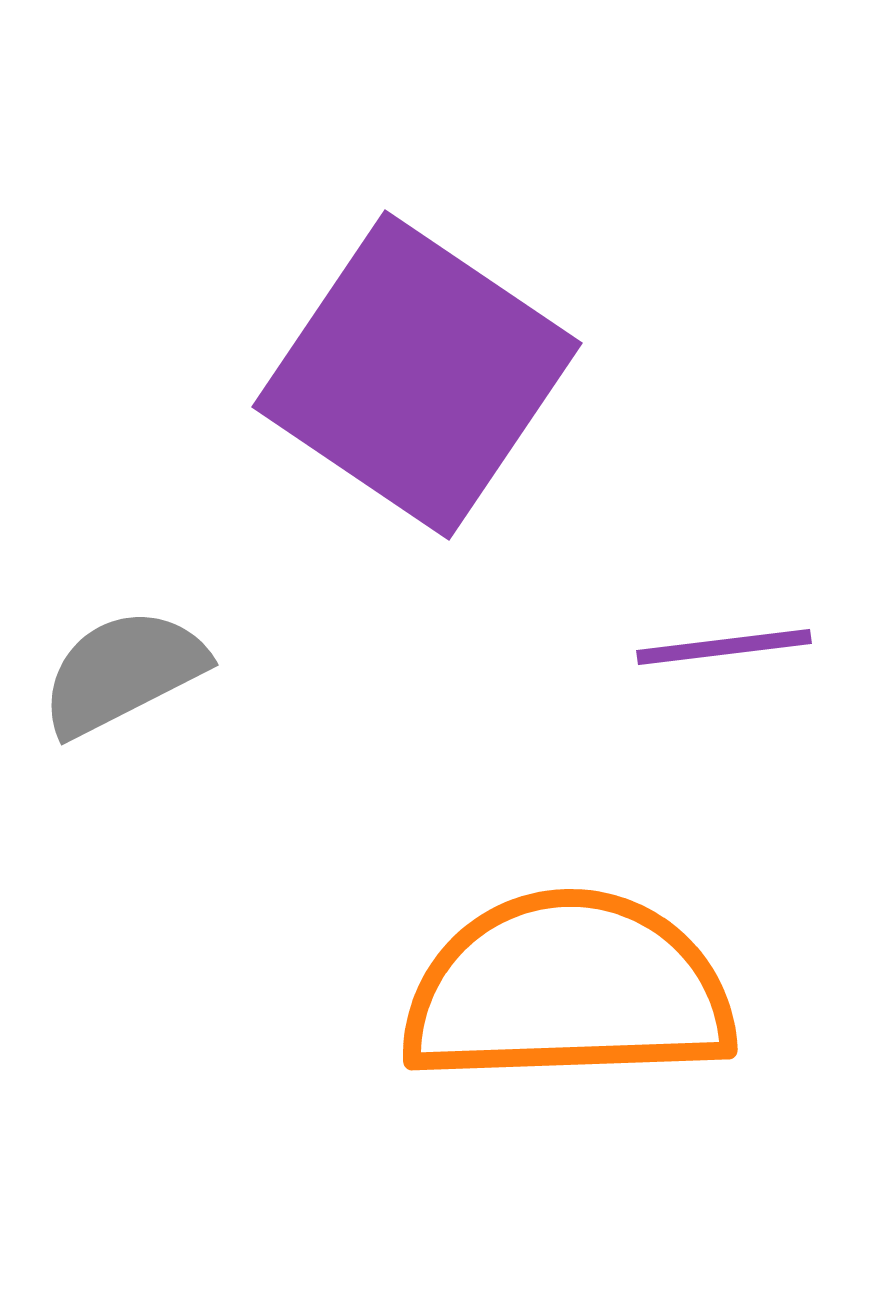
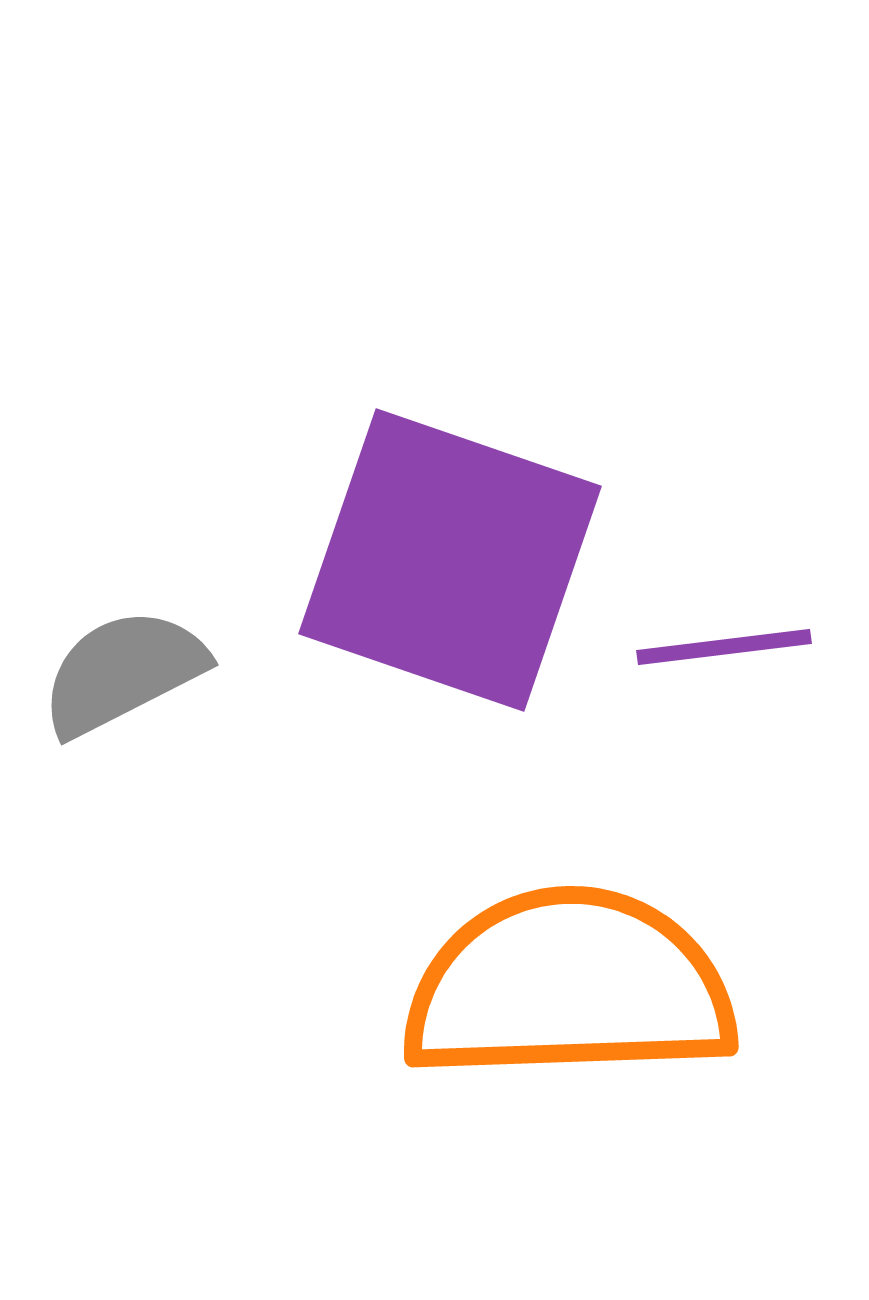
purple square: moved 33 px right, 185 px down; rotated 15 degrees counterclockwise
orange semicircle: moved 1 px right, 3 px up
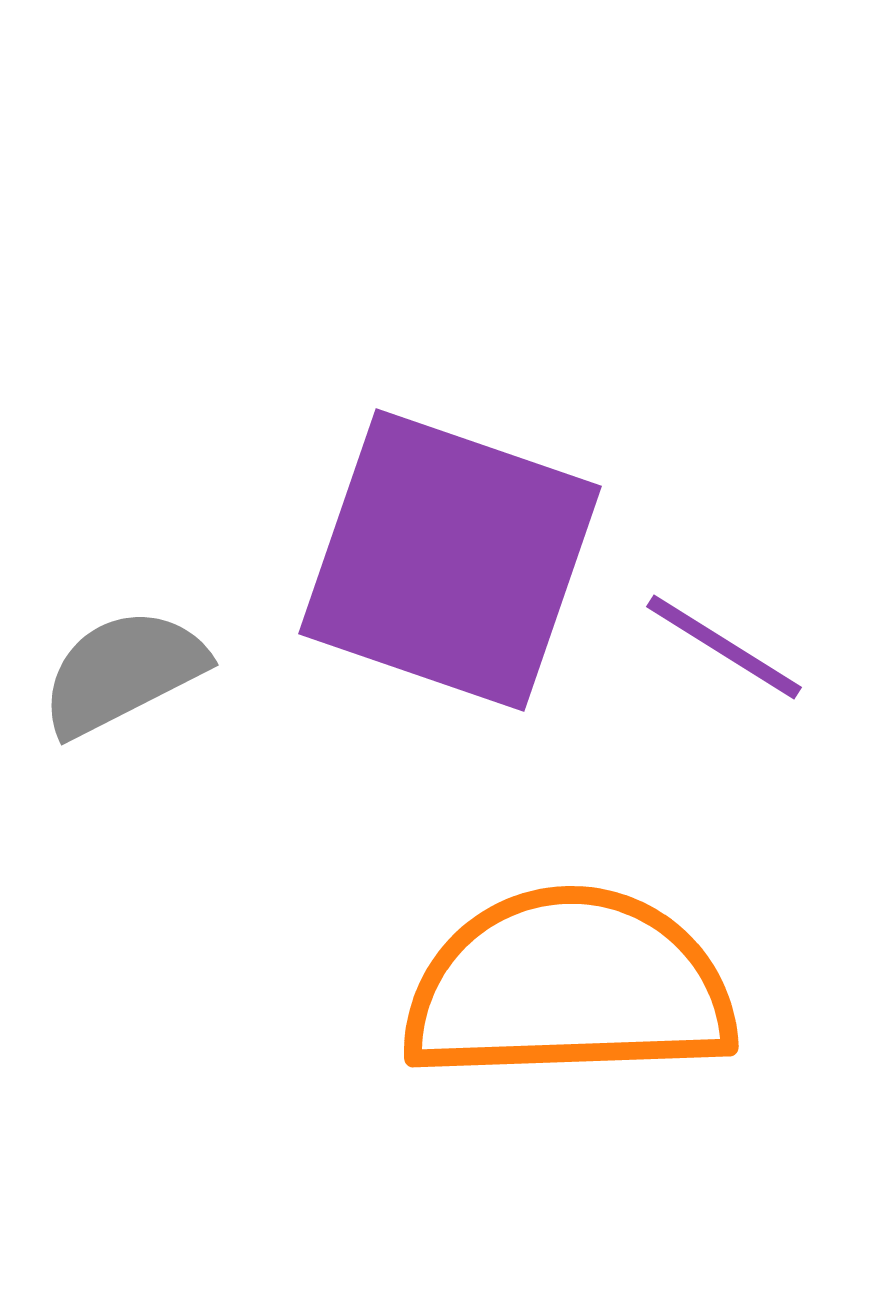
purple line: rotated 39 degrees clockwise
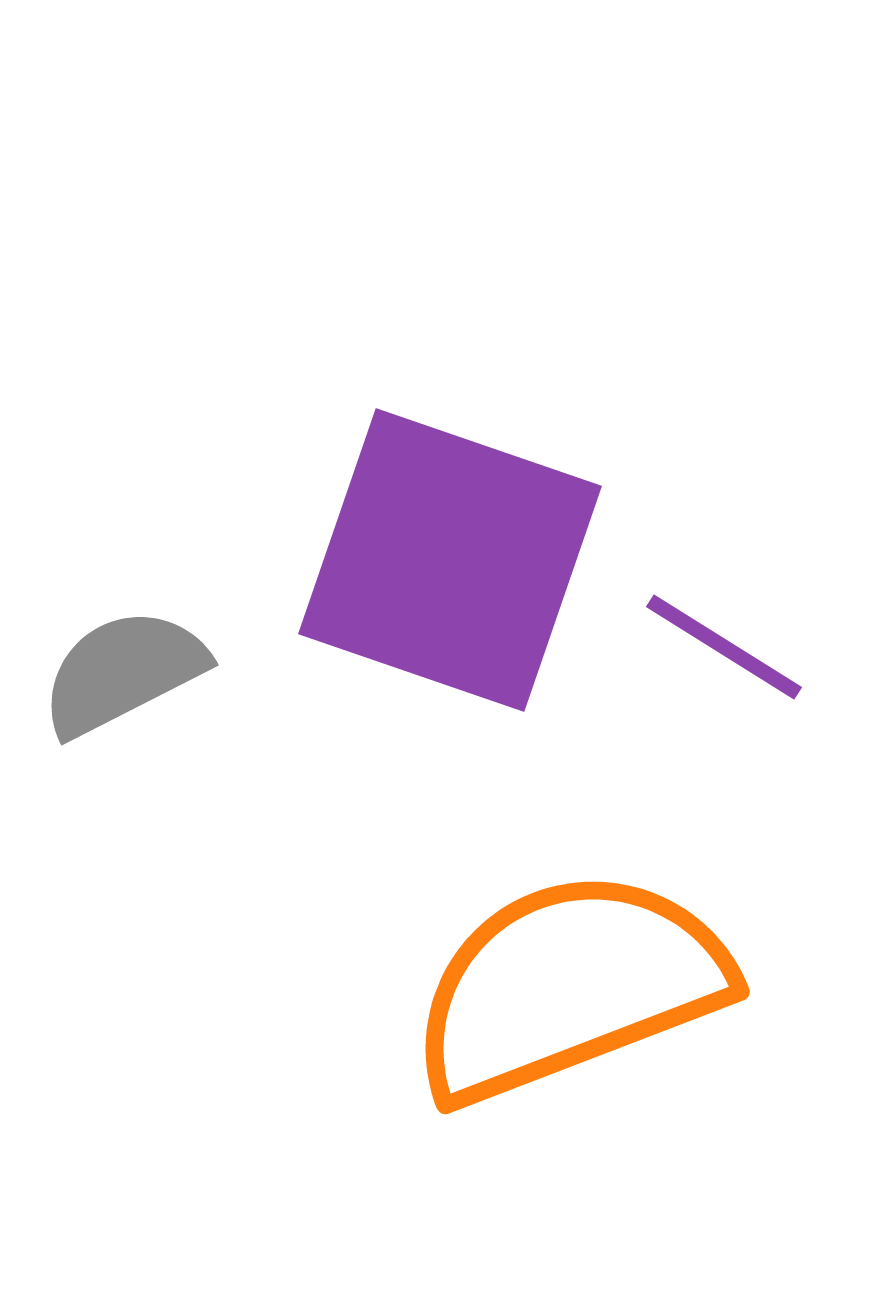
orange semicircle: rotated 19 degrees counterclockwise
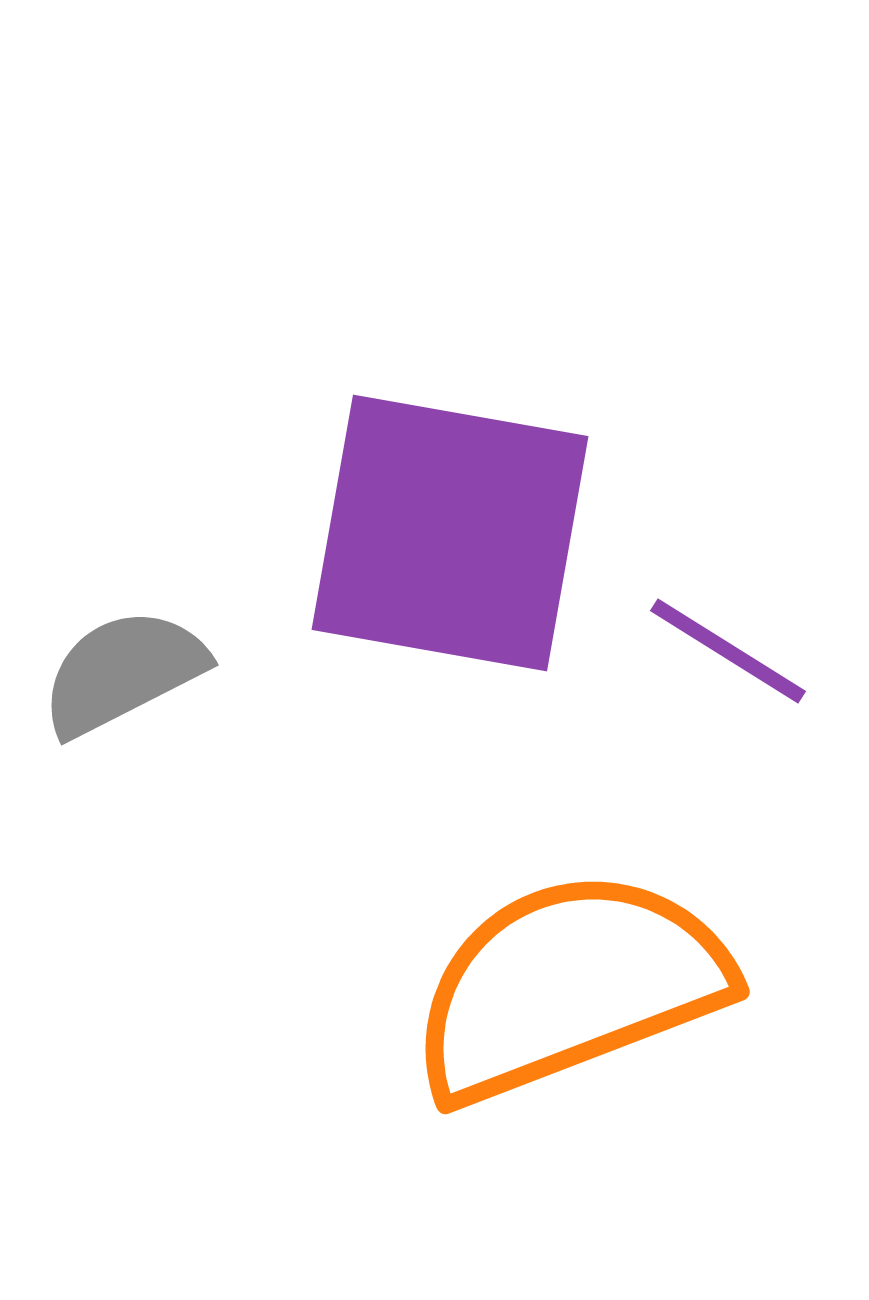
purple square: moved 27 px up; rotated 9 degrees counterclockwise
purple line: moved 4 px right, 4 px down
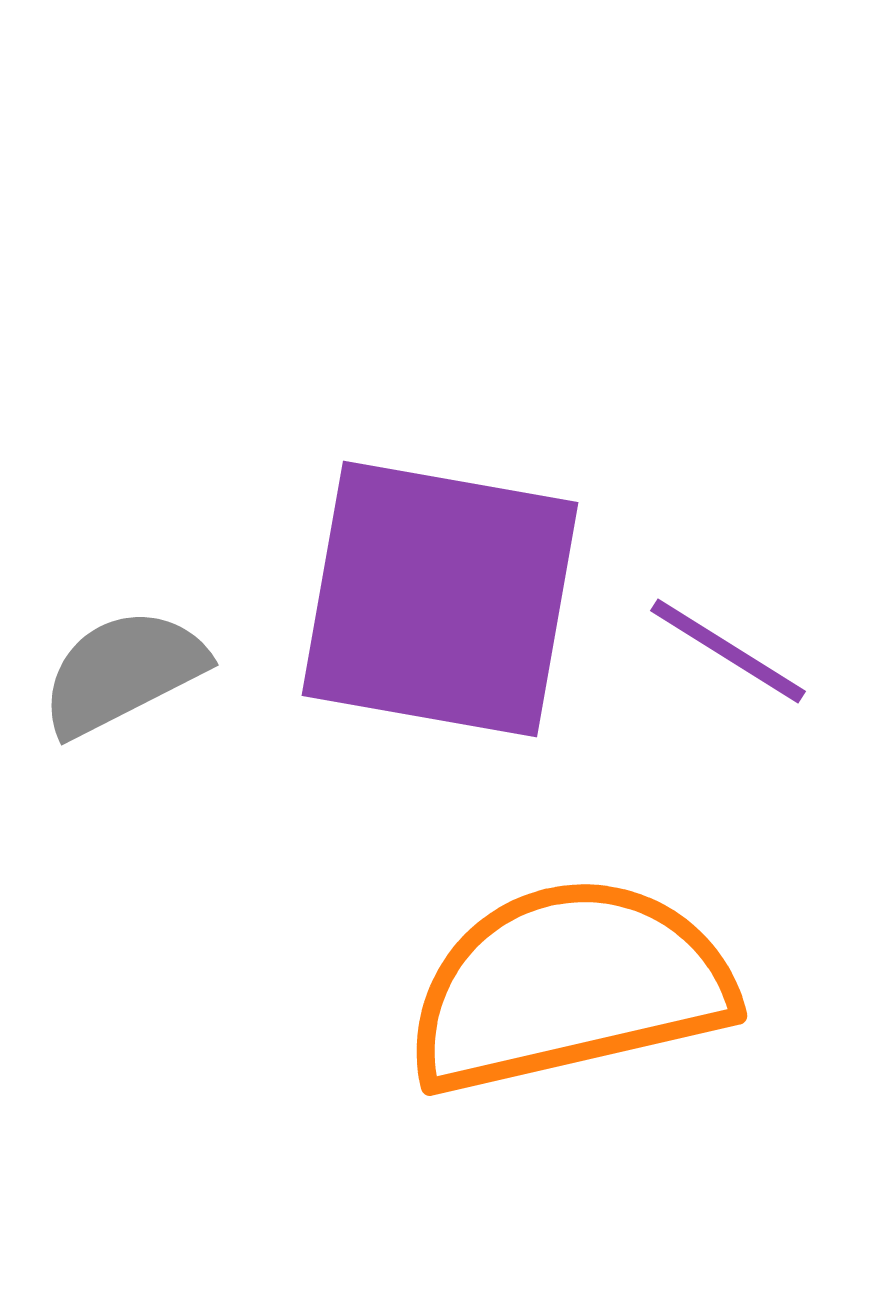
purple square: moved 10 px left, 66 px down
orange semicircle: rotated 8 degrees clockwise
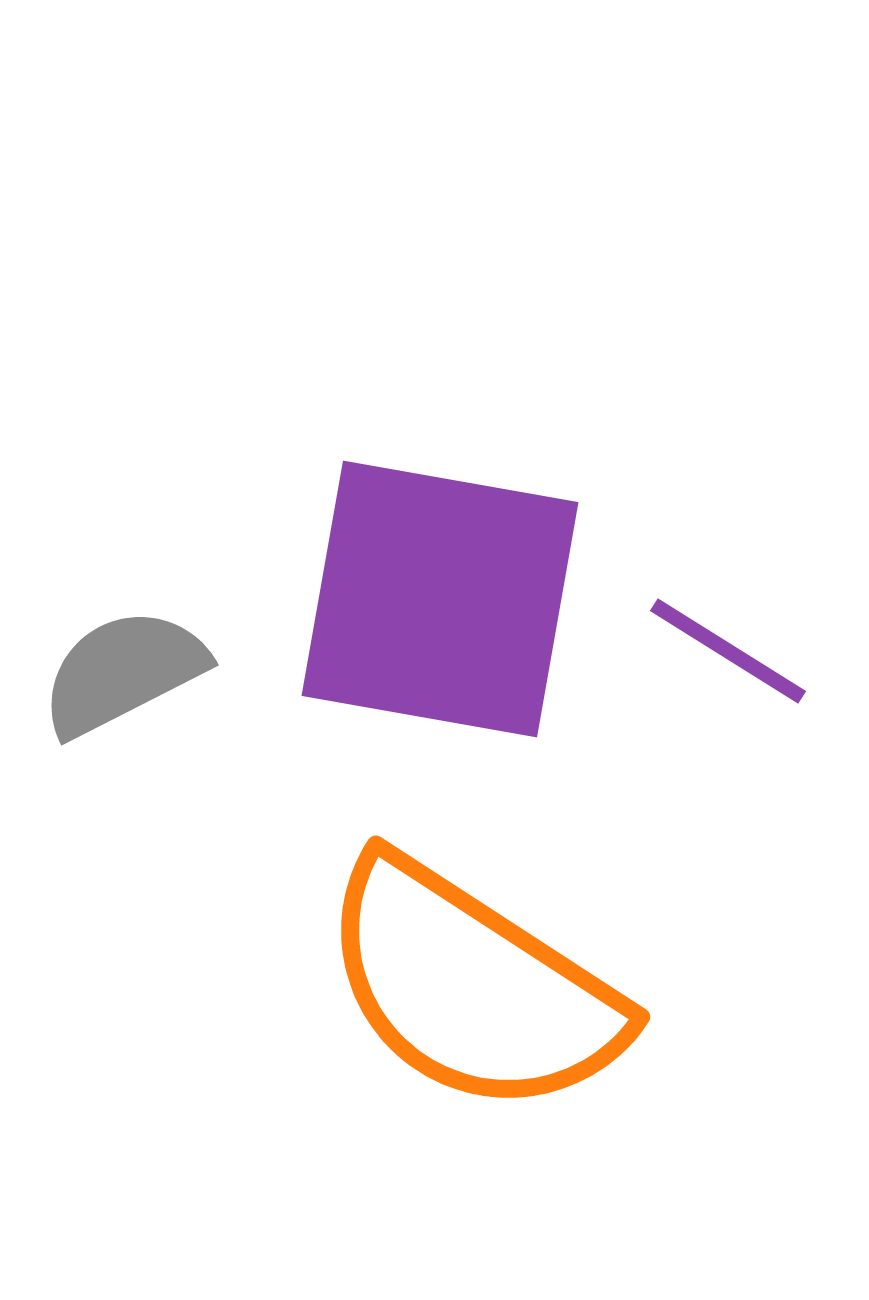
orange semicircle: moved 97 px left, 1 px down; rotated 134 degrees counterclockwise
